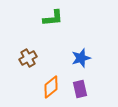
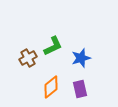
green L-shape: moved 28 px down; rotated 20 degrees counterclockwise
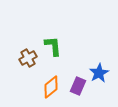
green L-shape: rotated 70 degrees counterclockwise
blue star: moved 18 px right, 15 px down; rotated 12 degrees counterclockwise
purple rectangle: moved 2 px left, 3 px up; rotated 36 degrees clockwise
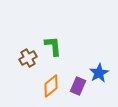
orange diamond: moved 1 px up
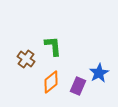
brown cross: moved 2 px left, 1 px down; rotated 24 degrees counterclockwise
orange diamond: moved 4 px up
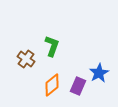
green L-shape: moved 1 px left; rotated 25 degrees clockwise
orange diamond: moved 1 px right, 3 px down
